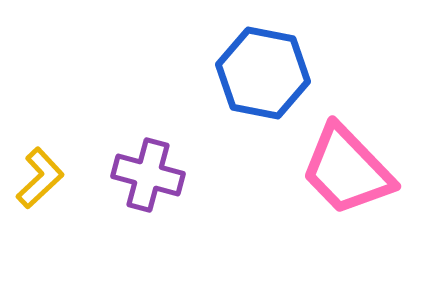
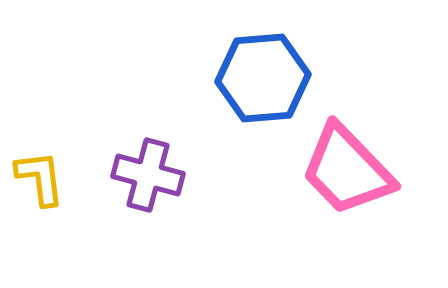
blue hexagon: moved 5 px down; rotated 16 degrees counterclockwise
yellow L-shape: rotated 54 degrees counterclockwise
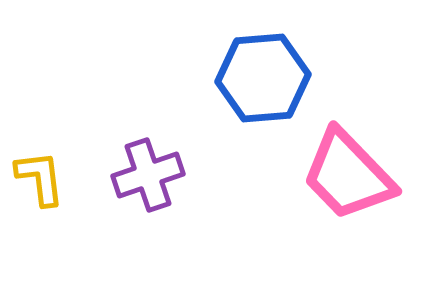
pink trapezoid: moved 1 px right, 5 px down
purple cross: rotated 34 degrees counterclockwise
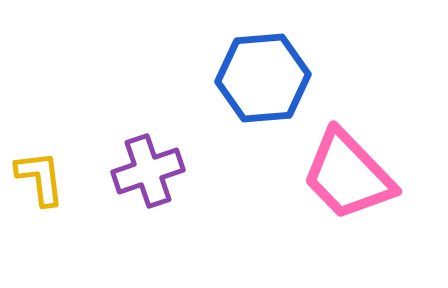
purple cross: moved 4 px up
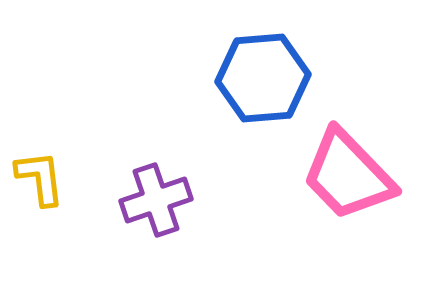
purple cross: moved 8 px right, 29 px down
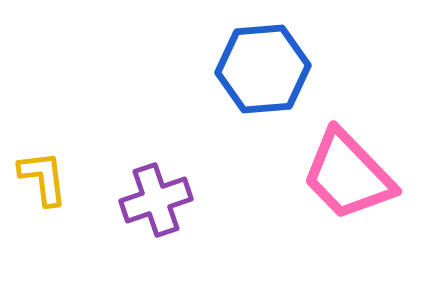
blue hexagon: moved 9 px up
yellow L-shape: moved 3 px right
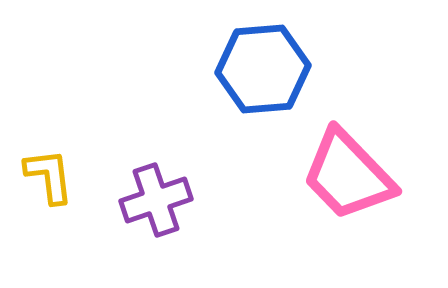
yellow L-shape: moved 6 px right, 2 px up
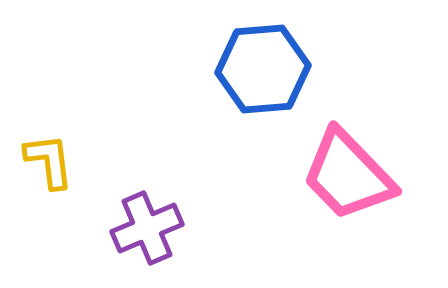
yellow L-shape: moved 15 px up
purple cross: moved 9 px left, 28 px down; rotated 4 degrees counterclockwise
